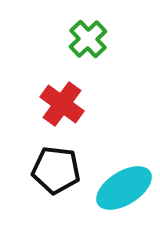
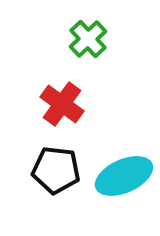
cyan ellipse: moved 12 px up; rotated 8 degrees clockwise
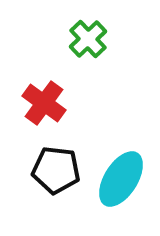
red cross: moved 18 px left, 1 px up
cyan ellipse: moved 3 px left, 3 px down; rotated 34 degrees counterclockwise
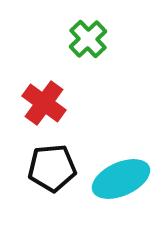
black pentagon: moved 4 px left, 2 px up; rotated 12 degrees counterclockwise
cyan ellipse: rotated 34 degrees clockwise
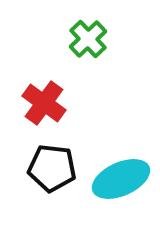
black pentagon: rotated 12 degrees clockwise
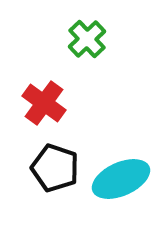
green cross: moved 1 px left
black pentagon: moved 3 px right; rotated 12 degrees clockwise
